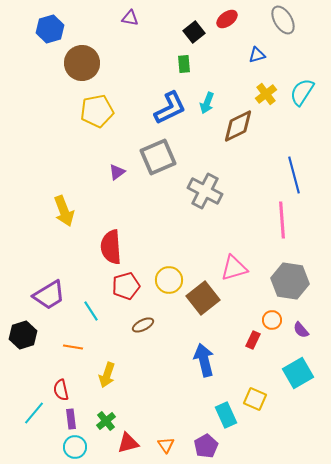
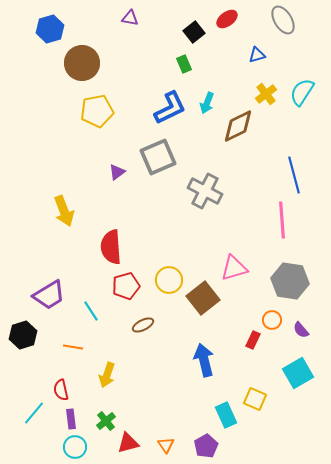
green rectangle at (184, 64): rotated 18 degrees counterclockwise
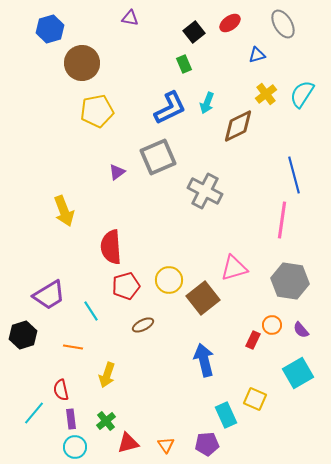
red ellipse at (227, 19): moved 3 px right, 4 px down
gray ellipse at (283, 20): moved 4 px down
cyan semicircle at (302, 92): moved 2 px down
pink line at (282, 220): rotated 12 degrees clockwise
orange circle at (272, 320): moved 5 px down
purple pentagon at (206, 446): moved 1 px right, 2 px up; rotated 25 degrees clockwise
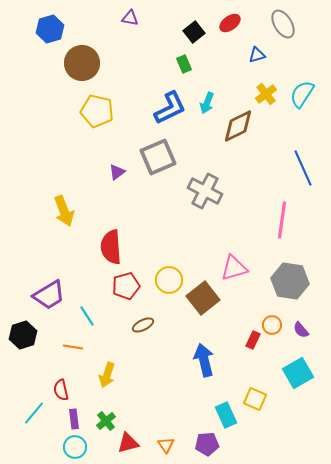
yellow pentagon at (97, 111): rotated 24 degrees clockwise
blue line at (294, 175): moved 9 px right, 7 px up; rotated 9 degrees counterclockwise
cyan line at (91, 311): moved 4 px left, 5 px down
purple rectangle at (71, 419): moved 3 px right
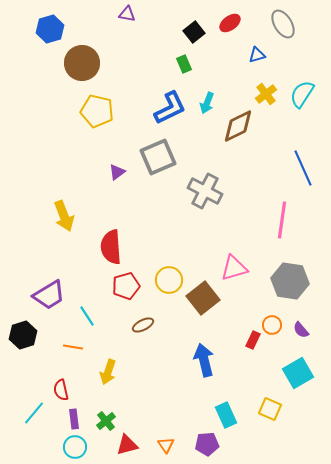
purple triangle at (130, 18): moved 3 px left, 4 px up
yellow arrow at (64, 211): moved 5 px down
yellow arrow at (107, 375): moved 1 px right, 3 px up
yellow square at (255, 399): moved 15 px right, 10 px down
red triangle at (128, 443): moved 1 px left, 2 px down
